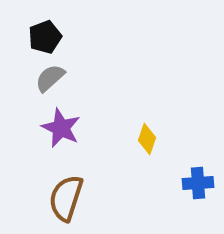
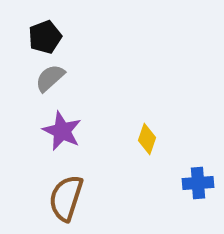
purple star: moved 1 px right, 3 px down
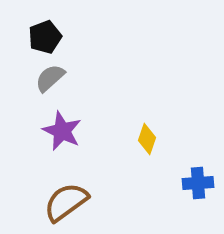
brown semicircle: moved 4 px down; rotated 36 degrees clockwise
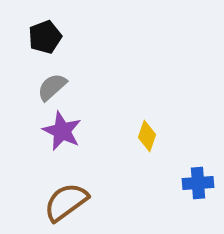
gray semicircle: moved 2 px right, 9 px down
yellow diamond: moved 3 px up
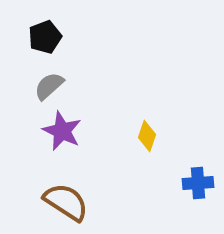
gray semicircle: moved 3 px left, 1 px up
brown semicircle: rotated 69 degrees clockwise
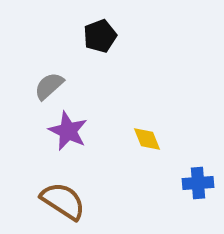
black pentagon: moved 55 px right, 1 px up
purple star: moved 6 px right
yellow diamond: moved 3 px down; rotated 40 degrees counterclockwise
brown semicircle: moved 3 px left, 1 px up
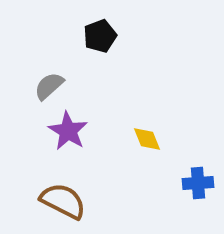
purple star: rotated 6 degrees clockwise
brown semicircle: rotated 6 degrees counterclockwise
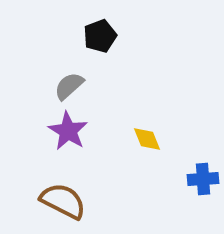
gray semicircle: moved 20 px right
blue cross: moved 5 px right, 4 px up
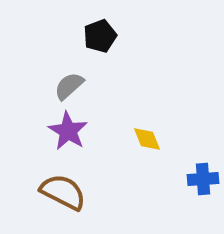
brown semicircle: moved 9 px up
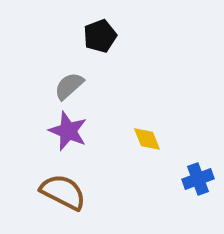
purple star: rotated 9 degrees counterclockwise
blue cross: moved 5 px left; rotated 16 degrees counterclockwise
